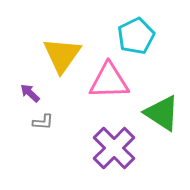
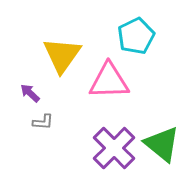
green triangle: moved 31 px down; rotated 6 degrees clockwise
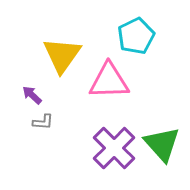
purple arrow: moved 2 px right, 2 px down
green triangle: rotated 9 degrees clockwise
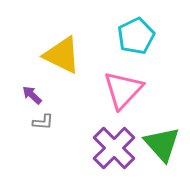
yellow triangle: rotated 39 degrees counterclockwise
pink triangle: moved 14 px right, 9 px down; rotated 45 degrees counterclockwise
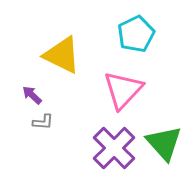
cyan pentagon: moved 2 px up
green triangle: moved 2 px right, 1 px up
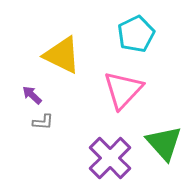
purple cross: moved 4 px left, 10 px down
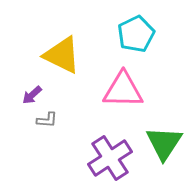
pink triangle: rotated 48 degrees clockwise
purple arrow: rotated 85 degrees counterclockwise
gray L-shape: moved 4 px right, 2 px up
green triangle: rotated 15 degrees clockwise
purple cross: rotated 12 degrees clockwise
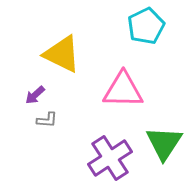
cyan pentagon: moved 10 px right, 8 px up
yellow triangle: moved 1 px up
purple arrow: moved 3 px right
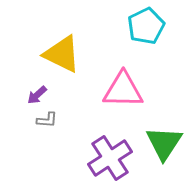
purple arrow: moved 2 px right
